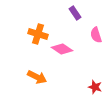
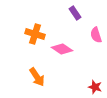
orange cross: moved 3 px left
orange arrow: rotated 30 degrees clockwise
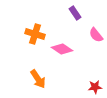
pink semicircle: rotated 21 degrees counterclockwise
orange arrow: moved 1 px right, 2 px down
red star: rotated 24 degrees counterclockwise
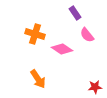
pink semicircle: moved 9 px left
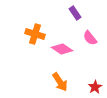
pink semicircle: moved 3 px right, 3 px down
orange arrow: moved 22 px right, 3 px down
red star: rotated 24 degrees counterclockwise
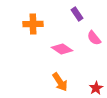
purple rectangle: moved 2 px right, 1 px down
orange cross: moved 2 px left, 10 px up; rotated 18 degrees counterclockwise
pink semicircle: moved 4 px right
red star: moved 1 px right, 1 px down
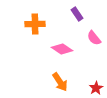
orange cross: moved 2 px right
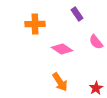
pink semicircle: moved 2 px right, 4 px down
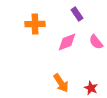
pink diamond: moved 5 px right, 7 px up; rotated 55 degrees counterclockwise
orange arrow: moved 1 px right, 1 px down
red star: moved 5 px left; rotated 16 degrees counterclockwise
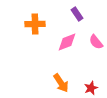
red star: rotated 24 degrees clockwise
